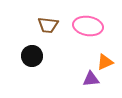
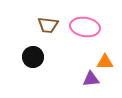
pink ellipse: moved 3 px left, 1 px down
black circle: moved 1 px right, 1 px down
orange triangle: rotated 24 degrees clockwise
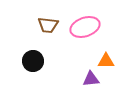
pink ellipse: rotated 28 degrees counterclockwise
black circle: moved 4 px down
orange triangle: moved 1 px right, 1 px up
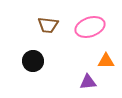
pink ellipse: moved 5 px right
purple triangle: moved 3 px left, 3 px down
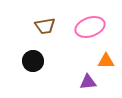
brown trapezoid: moved 3 px left, 1 px down; rotated 15 degrees counterclockwise
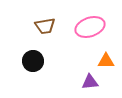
purple triangle: moved 2 px right
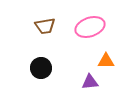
black circle: moved 8 px right, 7 px down
